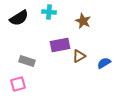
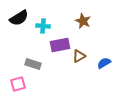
cyan cross: moved 6 px left, 14 px down
gray rectangle: moved 6 px right, 3 px down
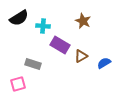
purple rectangle: rotated 42 degrees clockwise
brown triangle: moved 2 px right
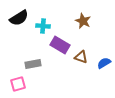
brown triangle: moved 1 px down; rotated 48 degrees clockwise
gray rectangle: rotated 28 degrees counterclockwise
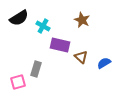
brown star: moved 1 px left, 1 px up
cyan cross: rotated 24 degrees clockwise
purple rectangle: rotated 18 degrees counterclockwise
brown triangle: rotated 24 degrees clockwise
gray rectangle: moved 3 px right, 5 px down; rotated 63 degrees counterclockwise
pink square: moved 2 px up
